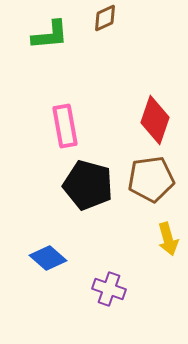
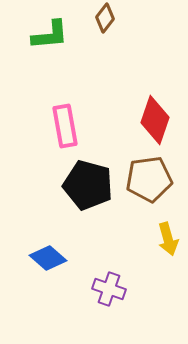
brown diamond: rotated 28 degrees counterclockwise
brown pentagon: moved 2 px left
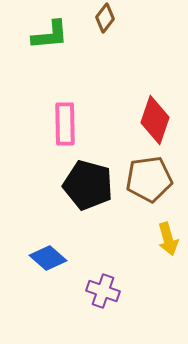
pink rectangle: moved 2 px up; rotated 9 degrees clockwise
purple cross: moved 6 px left, 2 px down
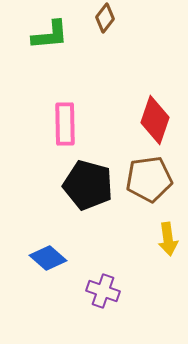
yellow arrow: rotated 8 degrees clockwise
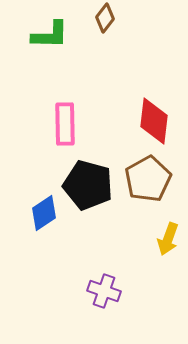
green L-shape: rotated 6 degrees clockwise
red diamond: moved 1 px left, 1 px down; rotated 12 degrees counterclockwise
brown pentagon: moved 1 px left; rotated 21 degrees counterclockwise
yellow arrow: rotated 28 degrees clockwise
blue diamond: moved 4 px left, 45 px up; rotated 75 degrees counterclockwise
purple cross: moved 1 px right
